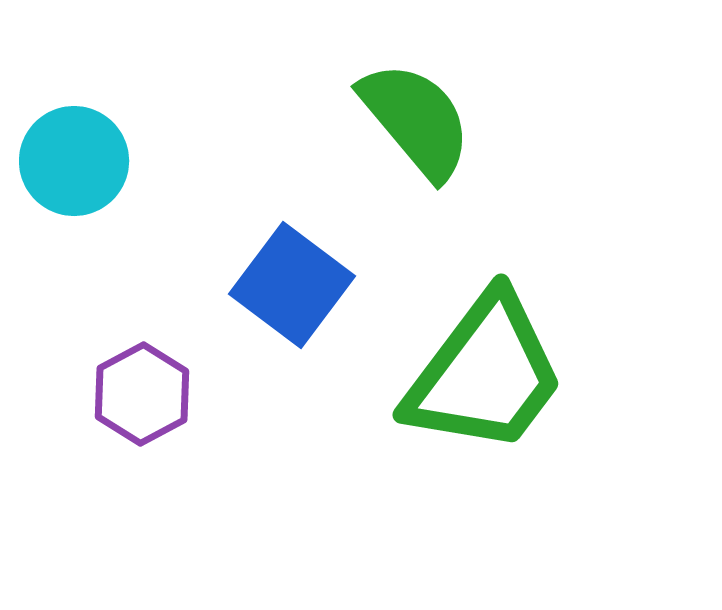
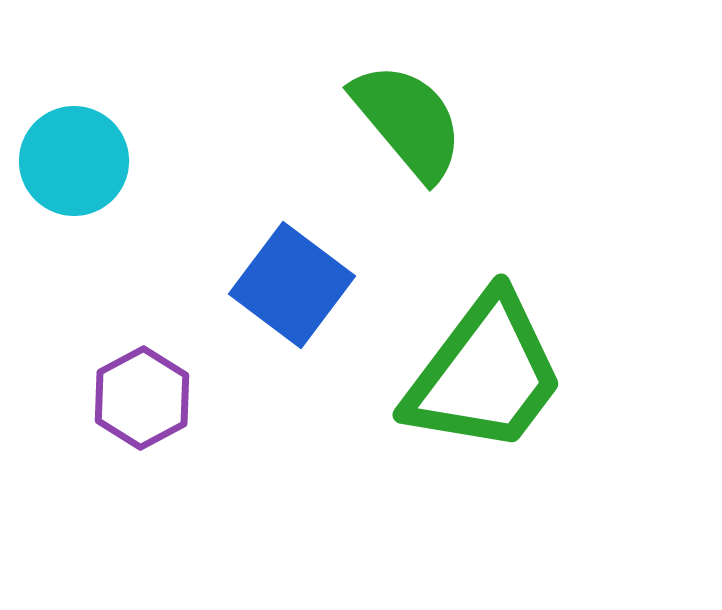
green semicircle: moved 8 px left, 1 px down
purple hexagon: moved 4 px down
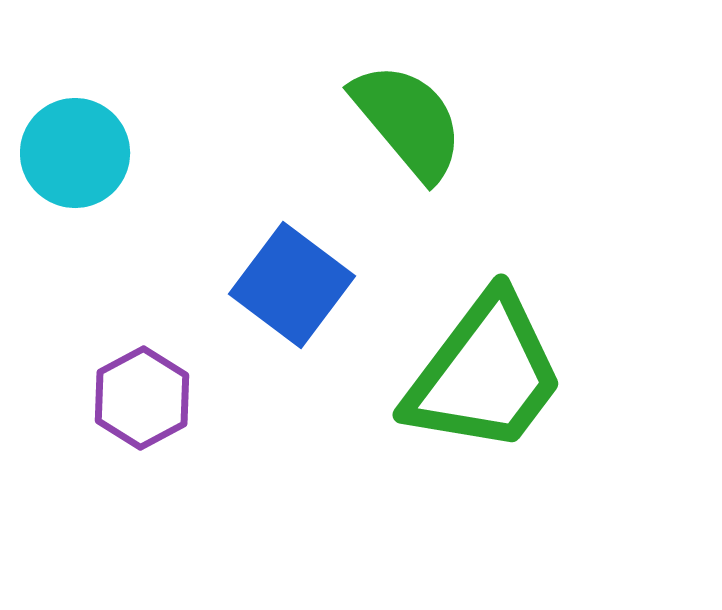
cyan circle: moved 1 px right, 8 px up
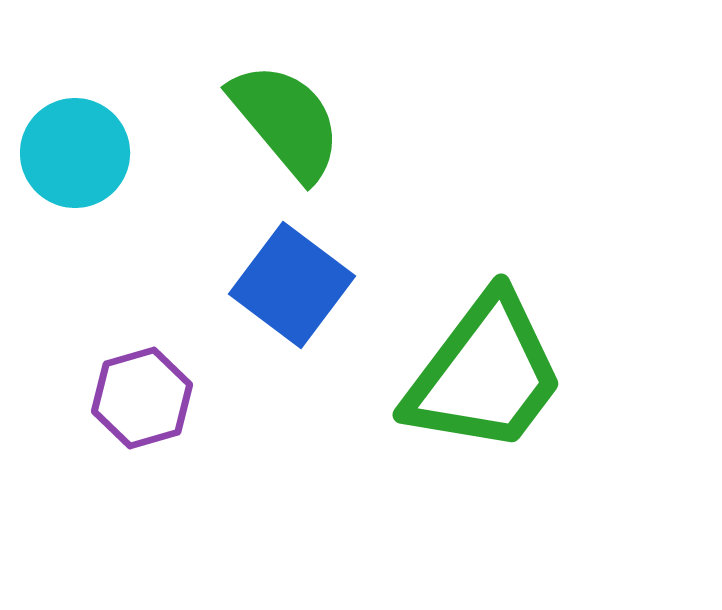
green semicircle: moved 122 px left
purple hexagon: rotated 12 degrees clockwise
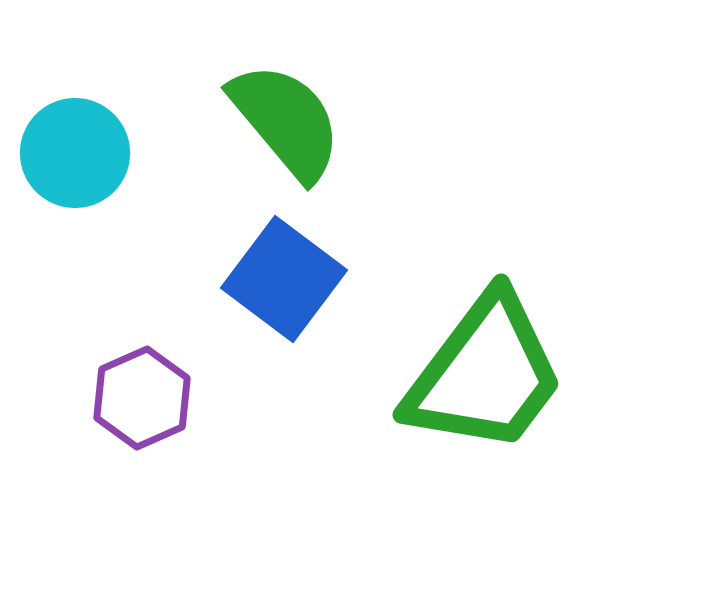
blue square: moved 8 px left, 6 px up
purple hexagon: rotated 8 degrees counterclockwise
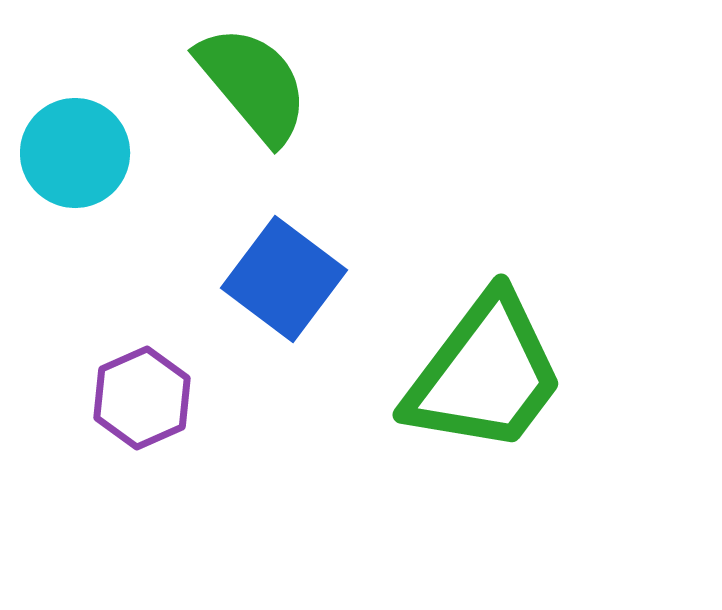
green semicircle: moved 33 px left, 37 px up
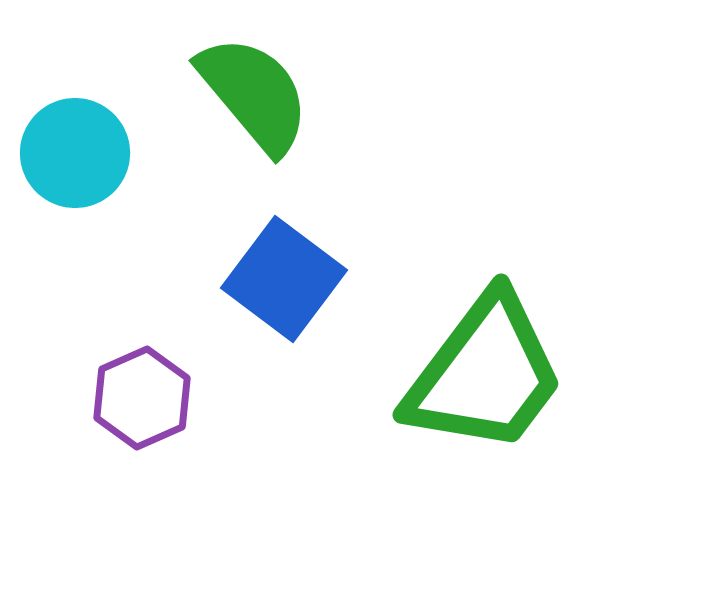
green semicircle: moved 1 px right, 10 px down
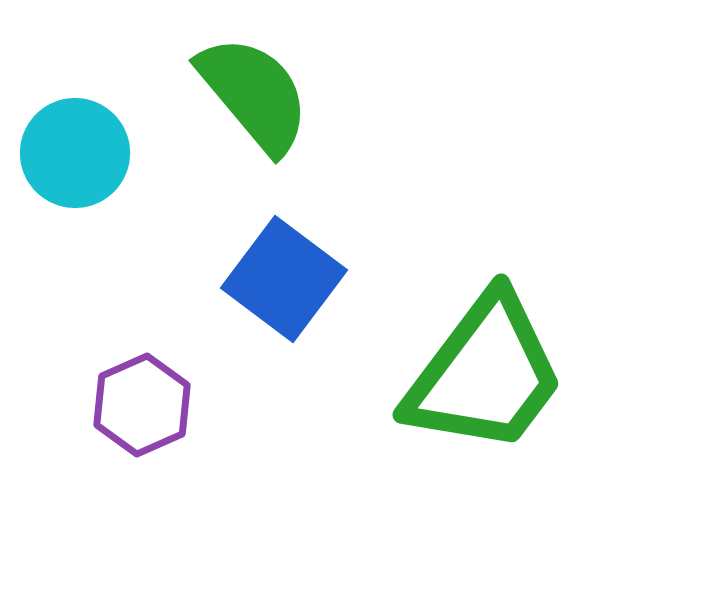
purple hexagon: moved 7 px down
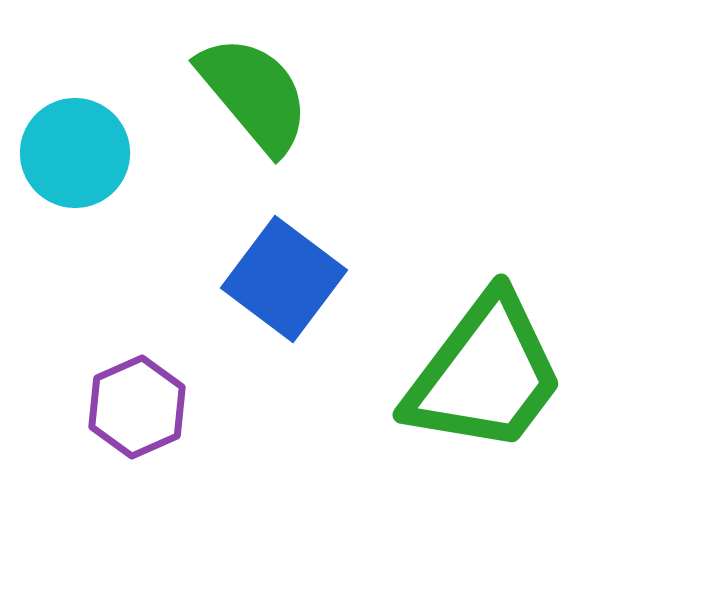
purple hexagon: moved 5 px left, 2 px down
